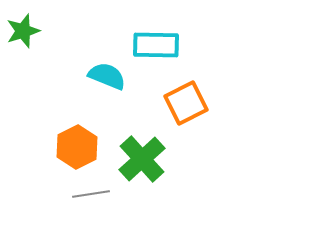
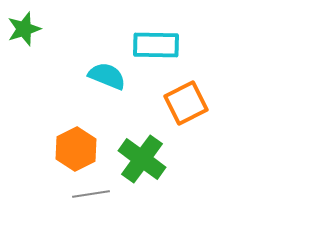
green star: moved 1 px right, 2 px up
orange hexagon: moved 1 px left, 2 px down
green cross: rotated 12 degrees counterclockwise
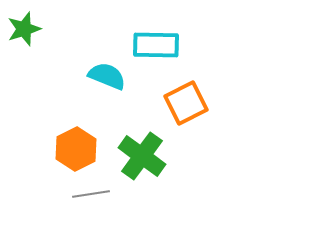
green cross: moved 3 px up
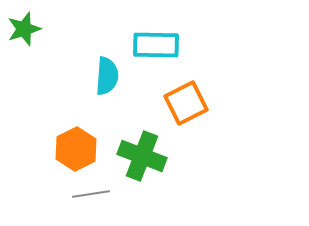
cyan semicircle: rotated 72 degrees clockwise
green cross: rotated 15 degrees counterclockwise
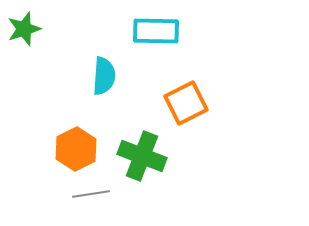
cyan rectangle: moved 14 px up
cyan semicircle: moved 3 px left
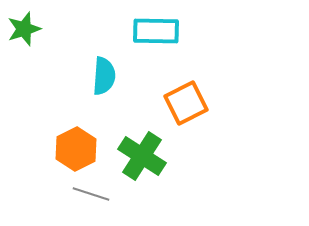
green cross: rotated 12 degrees clockwise
gray line: rotated 27 degrees clockwise
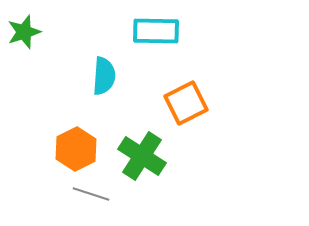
green star: moved 3 px down
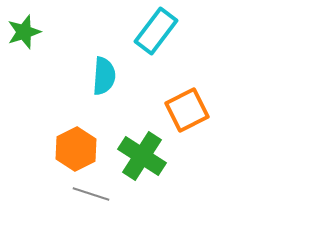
cyan rectangle: rotated 54 degrees counterclockwise
orange square: moved 1 px right, 7 px down
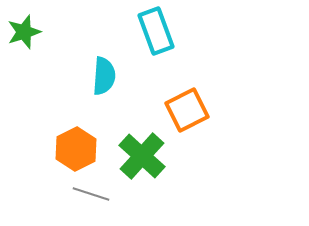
cyan rectangle: rotated 57 degrees counterclockwise
green cross: rotated 9 degrees clockwise
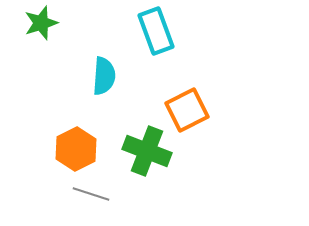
green star: moved 17 px right, 9 px up
green cross: moved 5 px right, 5 px up; rotated 21 degrees counterclockwise
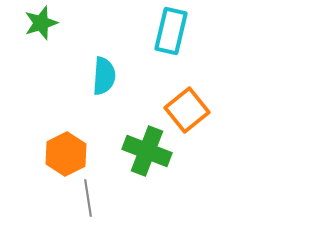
cyan rectangle: moved 15 px right; rotated 33 degrees clockwise
orange square: rotated 12 degrees counterclockwise
orange hexagon: moved 10 px left, 5 px down
gray line: moved 3 px left, 4 px down; rotated 63 degrees clockwise
